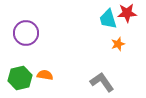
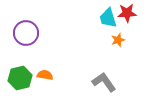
cyan trapezoid: moved 1 px up
orange star: moved 4 px up
gray L-shape: moved 2 px right
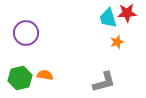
orange star: moved 1 px left, 2 px down
gray L-shape: rotated 110 degrees clockwise
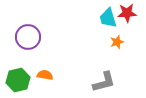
purple circle: moved 2 px right, 4 px down
green hexagon: moved 2 px left, 2 px down
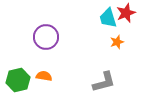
red star: moved 1 px left; rotated 18 degrees counterclockwise
purple circle: moved 18 px right
orange semicircle: moved 1 px left, 1 px down
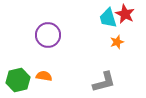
red star: moved 1 px left, 1 px down; rotated 24 degrees counterclockwise
purple circle: moved 2 px right, 2 px up
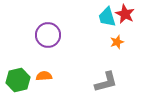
cyan trapezoid: moved 1 px left, 1 px up
orange semicircle: rotated 14 degrees counterclockwise
gray L-shape: moved 2 px right
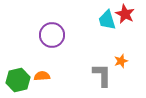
cyan trapezoid: moved 3 px down
purple circle: moved 4 px right
orange star: moved 4 px right, 19 px down
orange semicircle: moved 2 px left
gray L-shape: moved 4 px left, 7 px up; rotated 75 degrees counterclockwise
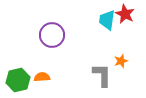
cyan trapezoid: rotated 25 degrees clockwise
orange semicircle: moved 1 px down
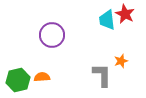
cyan trapezoid: rotated 15 degrees counterclockwise
